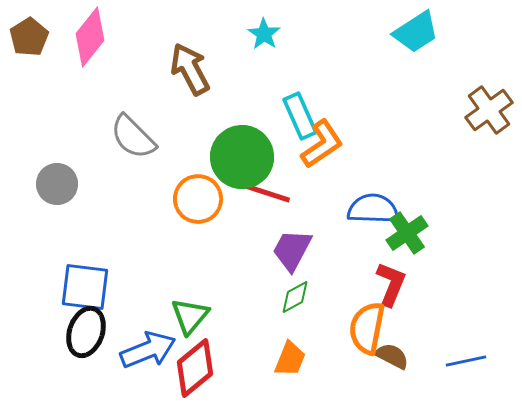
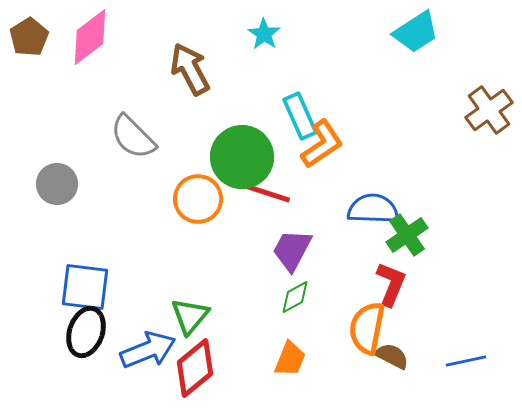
pink diamond: rotated 14 degrees clockwise
green cross: moved 2 px down
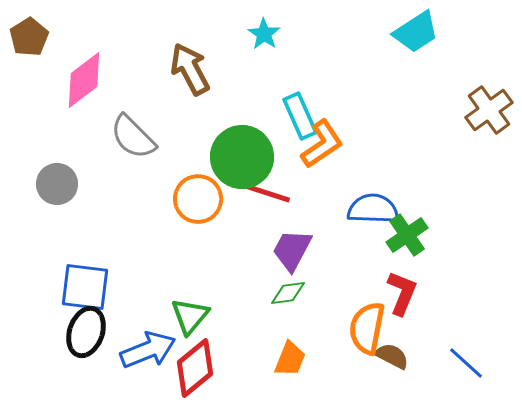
pink diamond: moved 6 px left, 43 px down
red L-shape: moved 11 px right, 9 px down
green diamond: moved 7 px left, 4 px up; rotated 21 degrees clockwise
blue line: moved 2 px down; rotated 54 degrees clockwise
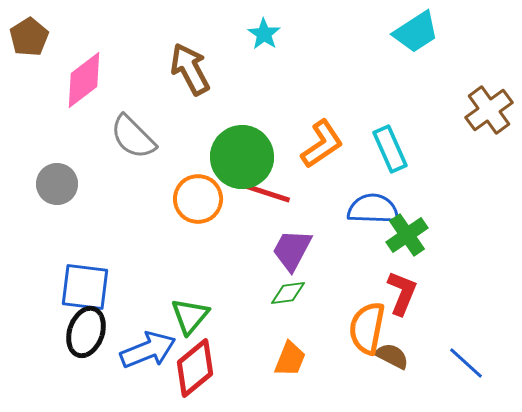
cyan rectangle: moved 90 px right, 33 px down
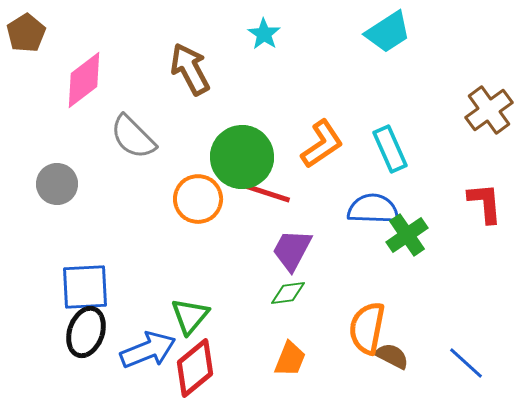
cyan trapezoid: moved 28 px left
brown pentagon: moved 3 px left, 4 px up
blue square: rotated 10 degrees counterclockwise
red L-shape: moved 83 px right, 90 px up; rotated 27 degrees counterclockwise
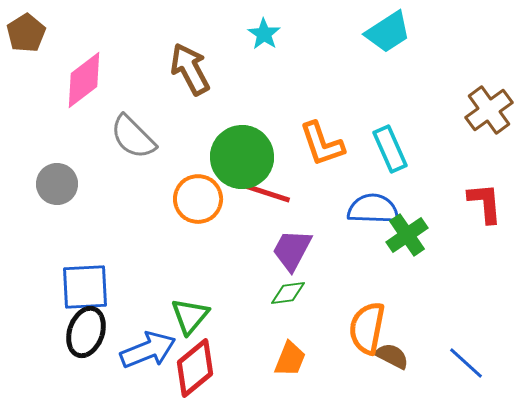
orange L-shape: rotated 105 degrees clockwise
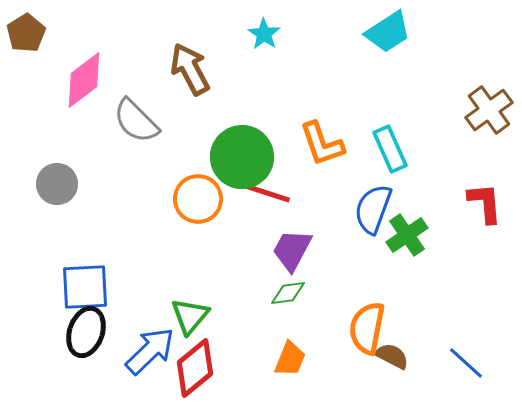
gray semicircle: moved 3 px right, 16 px up
blue semicircle: rotated 72 degrees counterclockwise
blue arrow: moved 2 px right, 1 px down; rotated 22 degrees counterclockwise
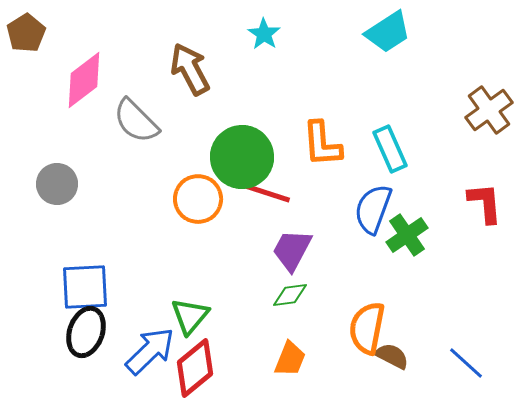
orange L-shape: rotated 15 degrees clockwise
green diamond: moved 2 px right, 2 px down
